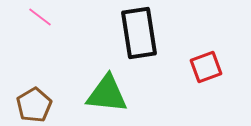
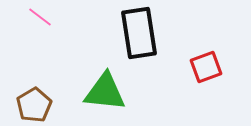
green triangle: moved 2 px left, 2 px up
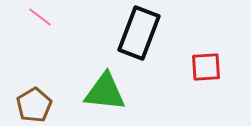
black rectangle: rotated 30 degrees clockwise
red square: rotated 16 degrees clockwise
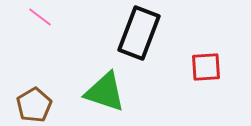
green triangle: rotated 12 degrees clockwise
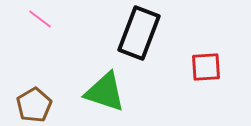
pink line: moved 2 px down
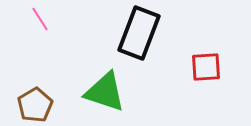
pink line: rotated 20 degrees clockwise
brown pentagon: moved 1 px right
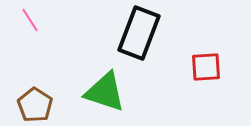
pink line: moved 10 px left, 1 px down
brown pentagon: rotated 8 degrees counterclockwise
